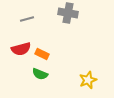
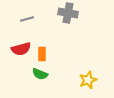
orange rectangle: rotated 64 degrees clockwise
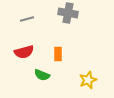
red semicircle: moved 3 px right, 3 px down
orange rectangle: moved 16 px right
green semicircle: moved 2 px right, 1 px down
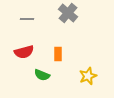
gray cross: rotated 30 degrees clockwise
gray line: rotated 16 degrees clockwise
yellow star: moved 4 px up
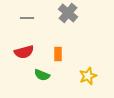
gray line: moved 1 px up
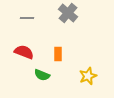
red semicircle: rotated 144 degrees counterclockwise
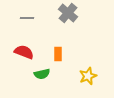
green semicircle: moved 1 px up; rotated 35 degrees counterclockwise
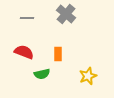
gray cross: moved 2 px left, 1 px down
